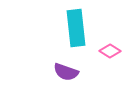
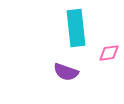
pink diamond: moved 1 px left, 2 px down; rotated 40 degrees counterclockwise
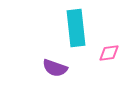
purple semicircle: moved 11 px left, 4 px up
